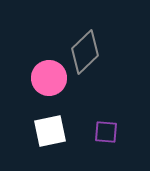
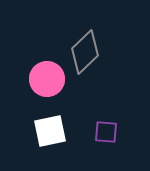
pink circle: moved 2 px left, 1 px down
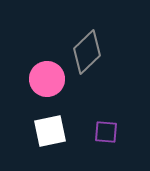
gray diamond: moved 2 px right
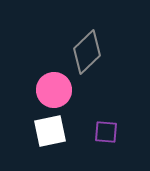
pink circle: moved 7 px right, 11 px down
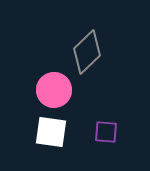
white square: moved 1 px right, 1 px down; rotated 20 degrees clockwise
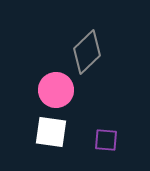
pink circle: moved 2 px right
purple square: moved 8 px down
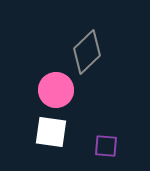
purple square: moved 6 px down
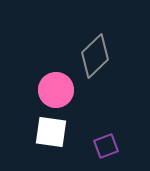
gray diamond: moved 8 px right, 4 px down
purple square: rotated 25 degrees counterclockwise
